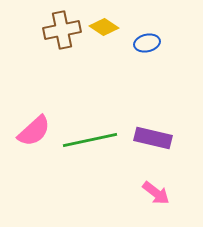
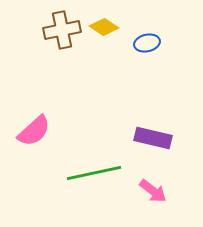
green line: moved 4 px right, 33 px down
pink arrow: moved 3 px left, 2 px up
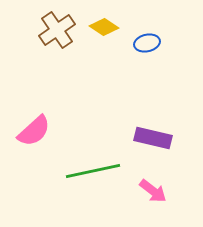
brown cross: moved 5 px left; rotated 24 degrees counterclockwise
green line: moved 1 px left, 2 px up
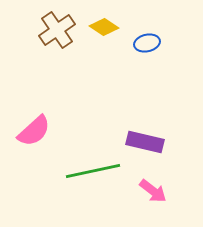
purple rectangle: moved 8 px left, 4 px down
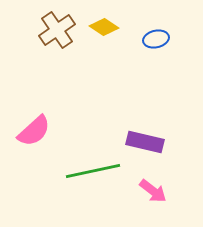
blue ellipse: moved 9 px right, 4 px up
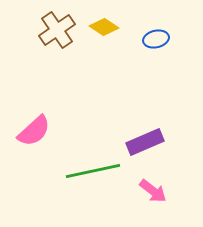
purple rectangle: rotated 36 degrees counterclockwise
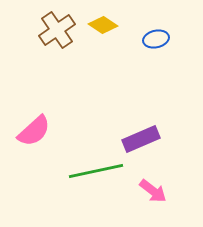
yellow diamond: moved 1 px left, 2 px up
purple rectangle: moved 4 px left, 3 px up
green line: moved 3 px right
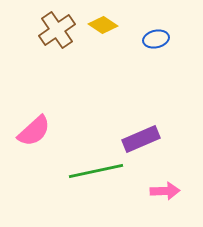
pink arrow: moved 12 px right; rotated 40 degrees counterclockwise
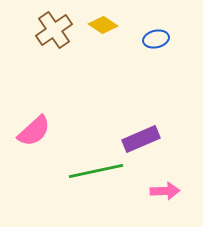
brown cross: moved 3 px left
